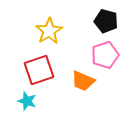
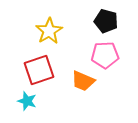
pink pentagon: rotated 16 degrees clockwise
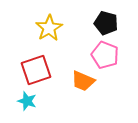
black pentagon: moved 2 px down
yellow star: moved 3 px up
pink pentagon: rotated 24 degrees clockwise
red square: moved 3 px left
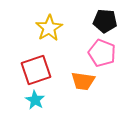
black pentagon: moved 1 px left, 2 px up; rotated 10 degrees counterclockwise
pink pentagon: moved 3 px left, 2 px up
orange trapezoid: rotated 15 degrees counterclockwise
cyan star: moved 8 px right, 1 px up; rotated 12 degrees clockwise
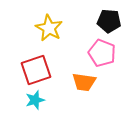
black pentagon: moved 4 px right
yellow star: rotated 12 degrees counterclockwise
orange trapezoid: moved 1 px right, 1 px down
cyan star: rotated 24 degrees clockwise
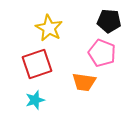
red square: moved 1 px right, 6 px up
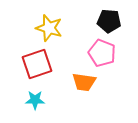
yellow star: rotated 12 degrees counterclockwise
cyan star: rotated 18 degrees clockwise
